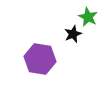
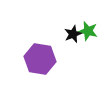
green star: moved 14 px down; rotated 12 degrees counterclockwise
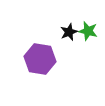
black star: moved 4 px left, 2 px up
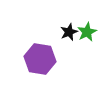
green star: moved 1 px left, 1 px down; rotated 30 degrees clockwise
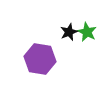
green star: rotated 18 degrees counterclockwise
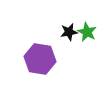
black star: rotated 12 degrees clockwise
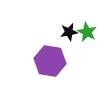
purple hexagon: moved 10 px right, 2 px down
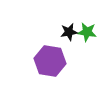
green star: rotated 18 degrees counterclockwise
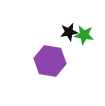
green star: moved 3 px left, 3 px down
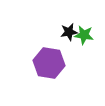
purple hexagon: moved 1 px left, 2 px down
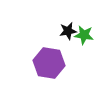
black star: moved 1 px left, 1 px up
